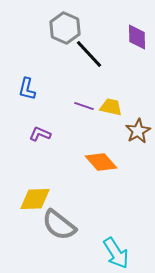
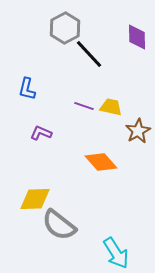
gray hexagon: rotated 8 degrees clockwise
purple L-shape: moved 1 px right, 1 px up
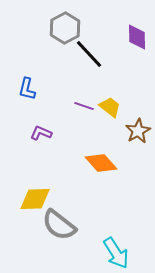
yellow trapezoid: moved 1 px left; rotated 25 degrees clockwise
orange diamond: moved 1 px down
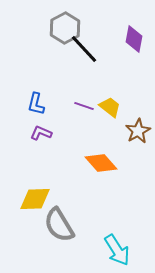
purple diamond: moved 3 px left, 2 px down; rotated 12 degrees clockwise
black line: moved 5 px left, 5 px up
blue L-shape: moved 9 px right, 15 px down
gray semicircle: rotated 21 degrees clockwise
cyan arrow: moved 1 px right, 3 px up
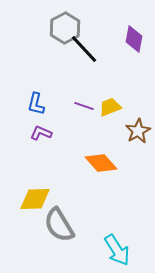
yellow trapezoid: rotated 60 degrees counterclockwise
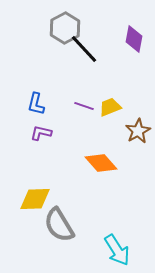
purple L-shape: rotated 10 degrees counterclockwise
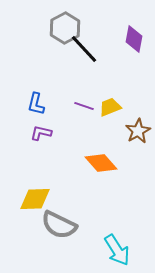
gray semicircle: rotated 33 degrees counterclockwise
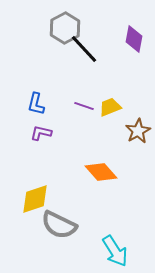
orange diamond: moved 9 px down
yellow diamond: rotated 16 degrees counterclockwise
cyan arrow: moved 2 px left, 1 px down
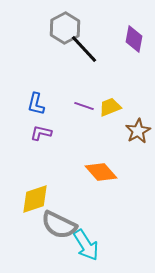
cyan arrow: moved 29 px left, 6 px up
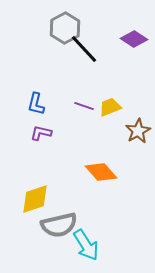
purple diamond: rotated 68 degrees counterclockwise
gray semicircle: rotated 39 degrees counterclockwise
